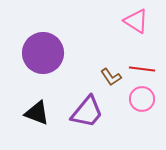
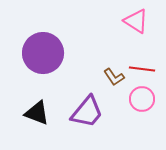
brown L-shape: moved 3 px right
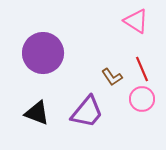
red line: rotated 60 degrees clockwise
brown L-shape: moved 2 px left
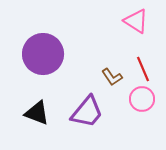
purple circle: moved 1 px down
red line: moved 1 px right
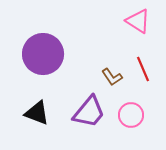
pink triangle: moved 2 px right
pink circle: moved 11 px left, 16 px down
purple trapezoid: moved 2 px right
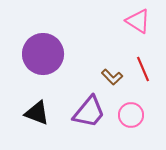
brown L-shape: rotated 10 degrees counterclockwise
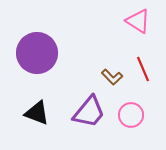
purple circle: moved 6 px left, 1 px up
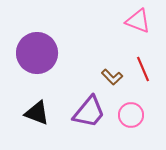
pink triangle: rotated 12 degrees counterclockwise
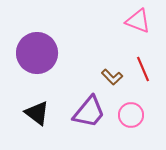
black triangle: rotated 16 degrees clockwise
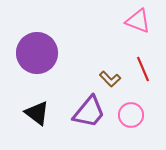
brown L-shape: moved 2 px left, 2 px down
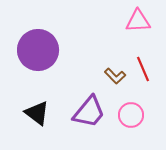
pink triangle: rotated 24 degrees counterclockwise
purple circle: moved 1 px right, 3 px up
brown L-shape: moved 5 px right, 3 px up
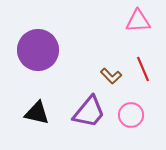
brown L-shape: moved 4 px left
black triangle: rotated 24 degrees counterclockwise
